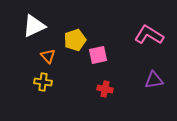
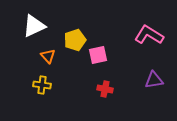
yellow cross: moved 1 px left, 3 px down
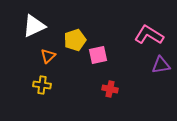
orange triangle: rotated 28 degrees clockwise
purple triangle: moved 7 px right, 15 px up
red cross: moved 5 px right
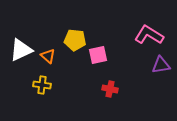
white triangle: moved 13 px left, 24 px down
yellow pentagon: rotated 25 degrees clockwise
orange triangle: rotated 35 degrees counterclockwise
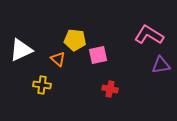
orange triangle: moved 10 px right, 3 px down
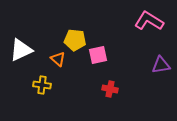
pink L-shape: moved 14 px up
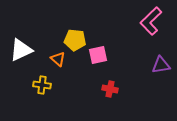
pink L-shape: moved 2 px right; rotated 76 degrees counterclockwise
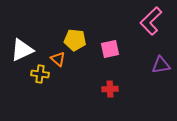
white triangle: moved 1 px right
pink square: moved 12 px right, 6 px up
yellow cross: moved 2 px left, 11 px up
red cross: rotated 14 degrees counterclockwise
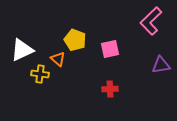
yellow pentagon: rotated 15 degrees clockwise
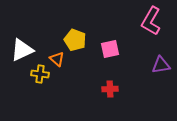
pink L-shape: rotated 16 degrees counterclockwise
orange triangle: moved 1 px left
